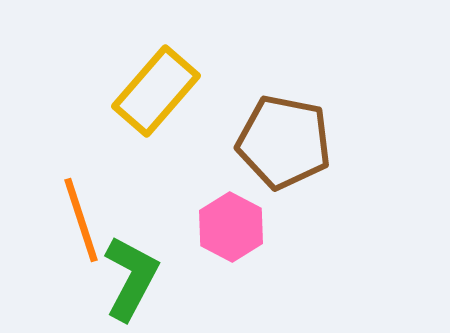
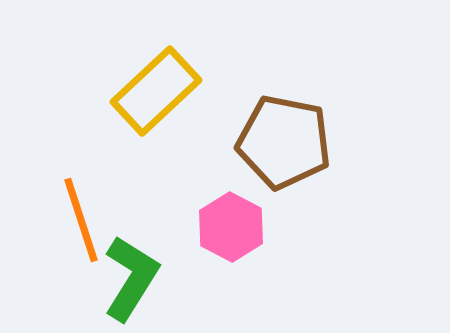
yellow rectangle: rotated 6 degrees clockwise
green L-shape: rotated 4 degrees clockwise
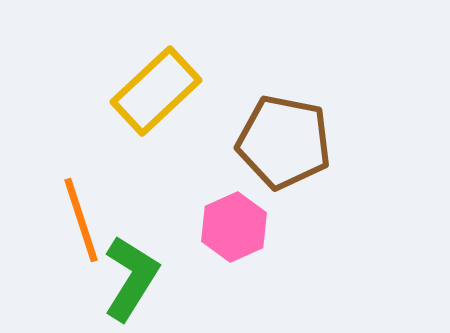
pink hexagon: moved 3 px right; rotated 8 degrees clockwise
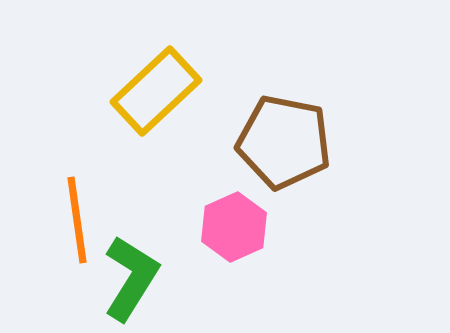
orange line: moved 4 px left; rotated 10 degrees clockwise
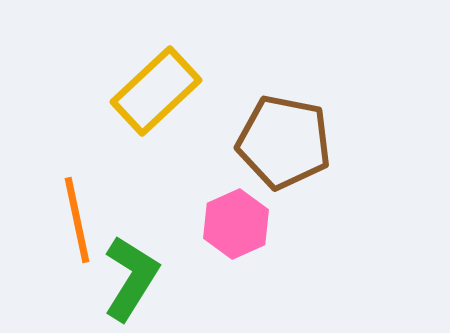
orange line: rotated 4 degrees counterclockwise
pink hexagon: moved 2 px right, 3 px up
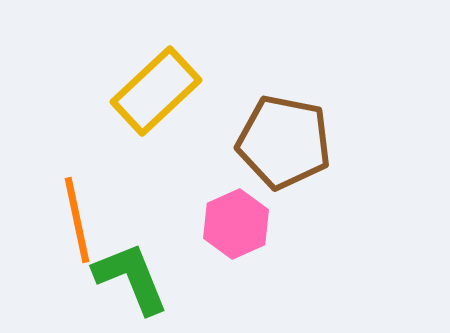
green L-shape: rotated 54 degrees counterclockwise
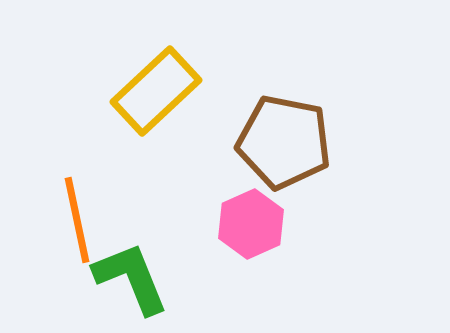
pink hexagon: moved 15 px right
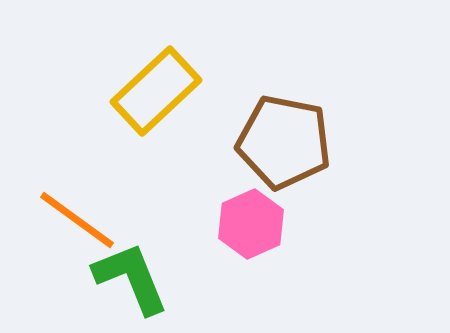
orange line: rotated 42 degrees counterclockwise
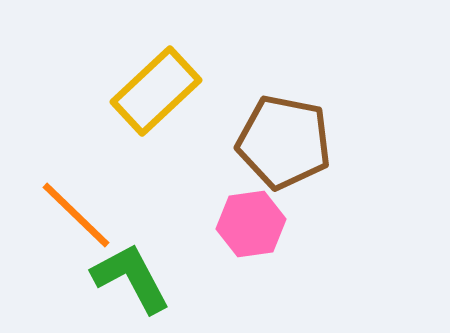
orange line: moved 1 px left, 5 px up; rotated 8 degrees clockwise
pink hexagon: rotated 16 degrees clockwise
green L-shape: rotated 6 degrees counterclockwise
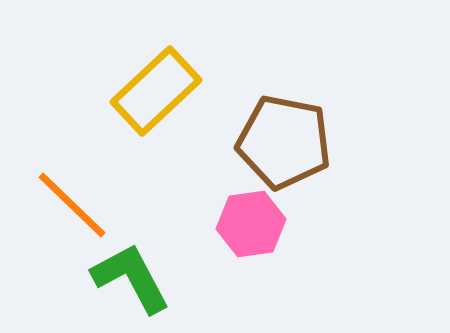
orange line: moved 4 px left, 10 px up
